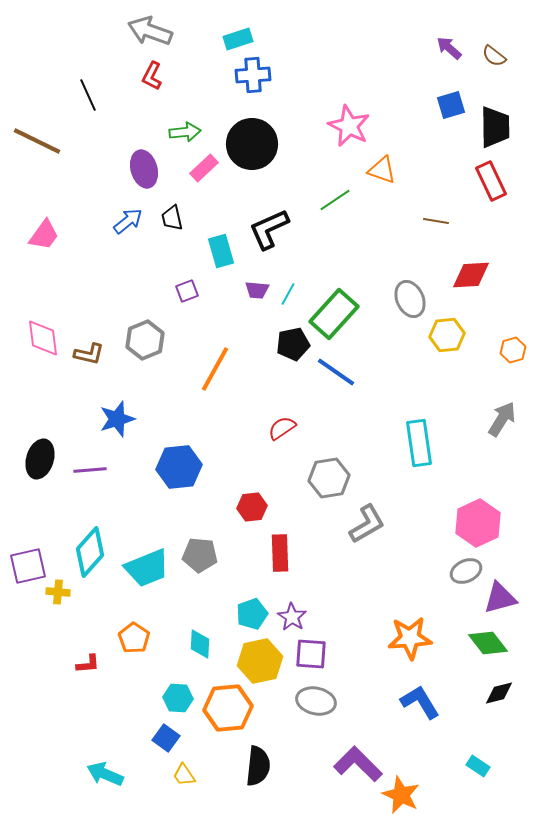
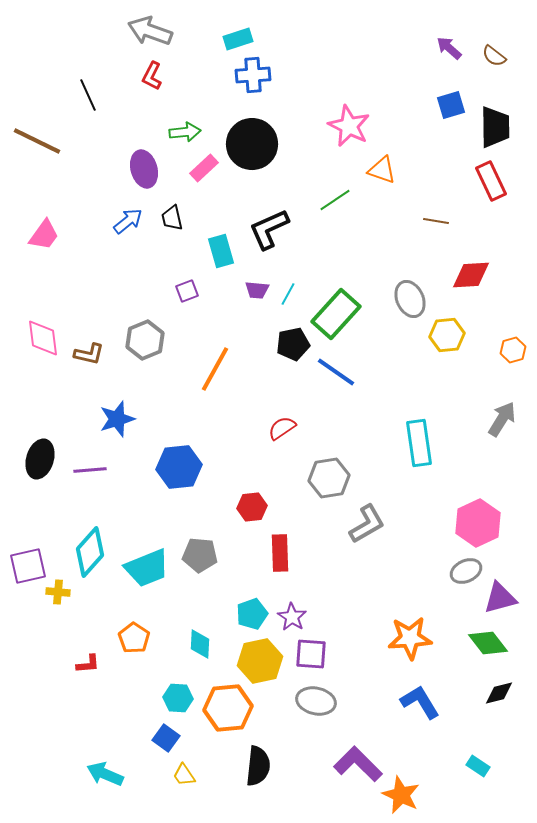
green rectangle at (334, 314): moved 2 px right
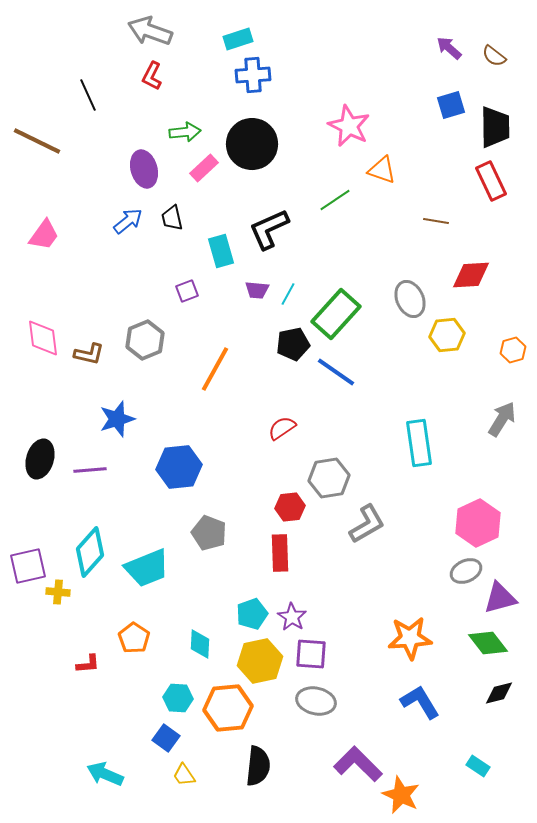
red hexagon at (252, 507): moved 38 px right
gray pentagon at (200, 555): moved 9 px right, 22 px up; rotated 16 degrees clockwise
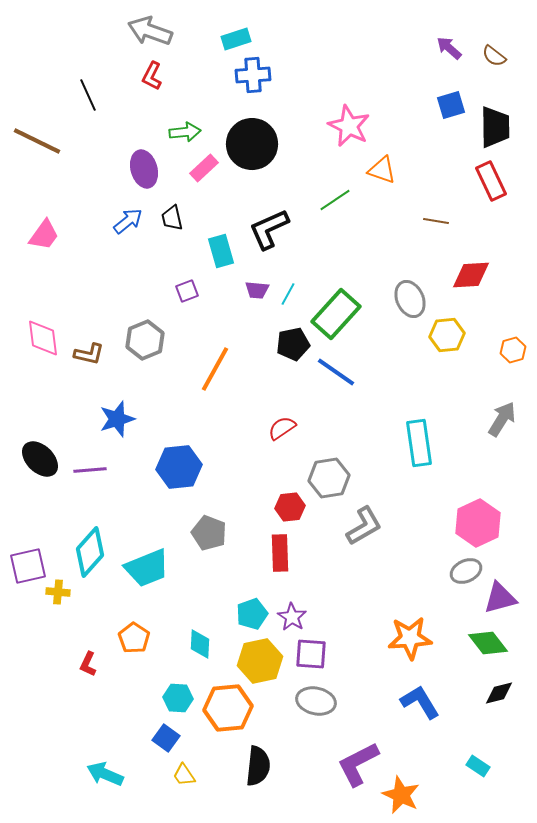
cyan rectangle at (238, 39): moved 2 px left
black ellipse at (40, 459): rotated 63 degrees counterclockwise
gray L-shape at (367, 524): moved 3 px left, 2 px down
red L-shape at (88, 664): rotated 120 degrees clockwise
purple L-shape at (358, 764): rotated 72 degrees counterclockwise
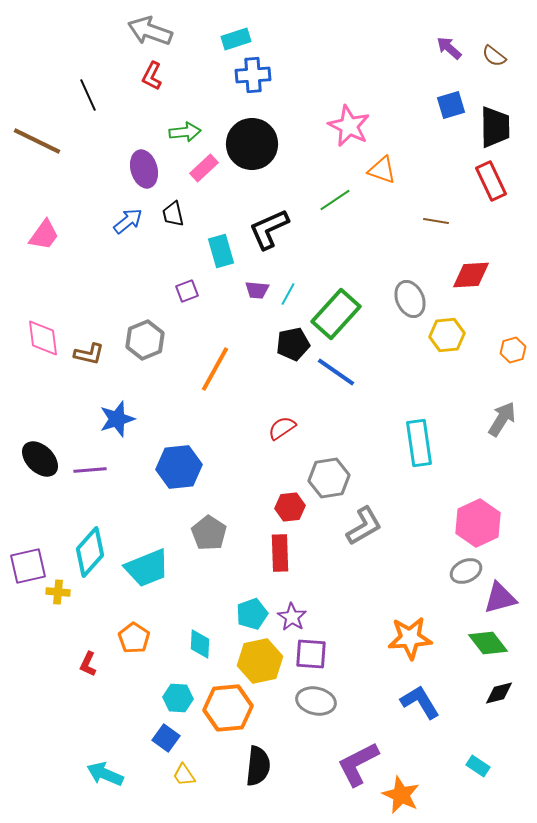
black trapezoid at (172, 218): moved 1 px right, 4 px up
gray pentagon at (209, 533): rotated 12 degrees clockwise
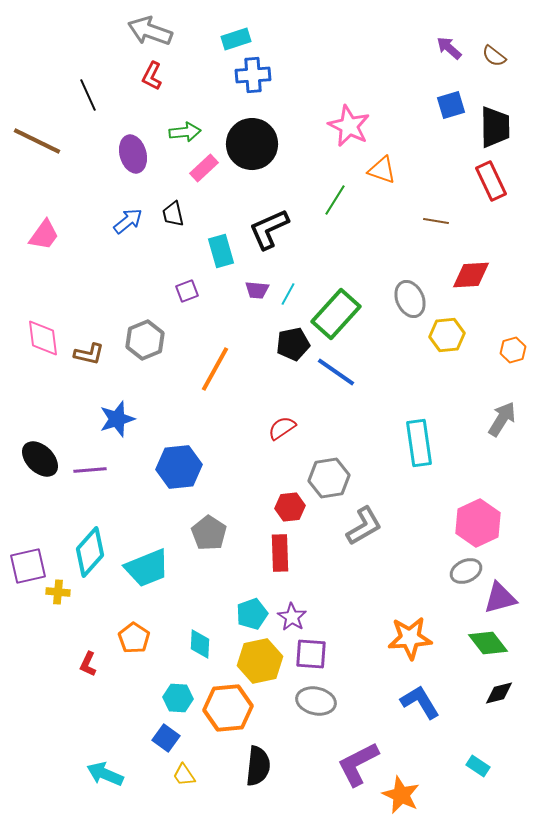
purple ellipse at (144, 169): moved 11 px left, 15 px up
green line at (335, 200): rotated 24 degrees counterclockwise
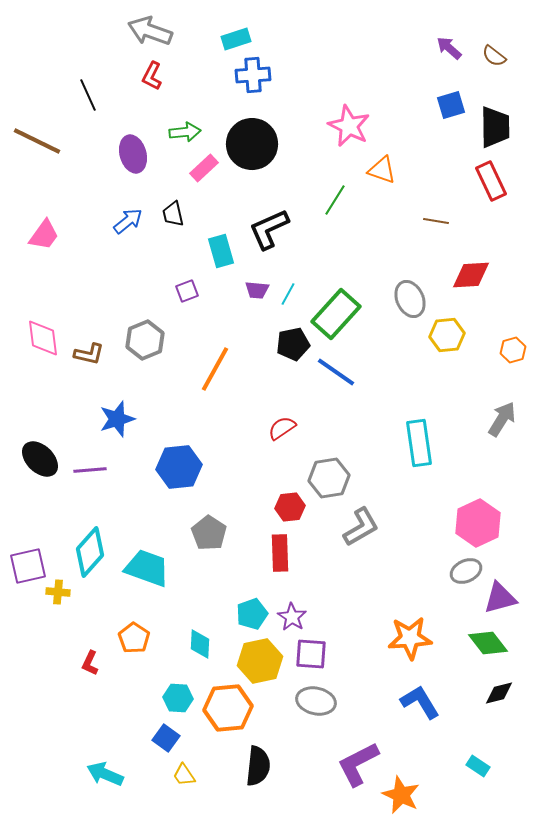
gray L-shape at (364, 526): moved 3 px left, 1 px down
cyan trapezoid at (147, 568): rotated 138 degrees counterclockwise
red L-shape at (88, 664): moved 2 px right, 1 px up
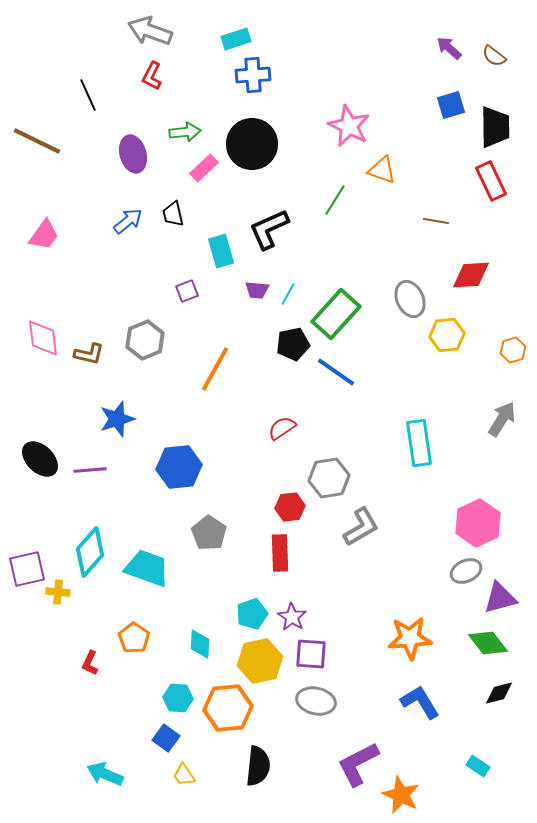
purple square at (28, 566): moved 1 px left, 3 px down
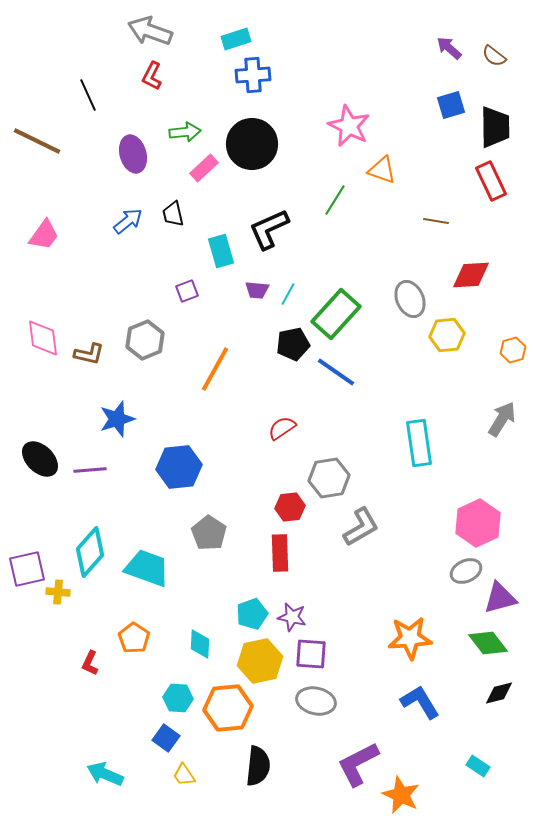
purple star at (292, 617): rotated 20 degrees counterclockwise
